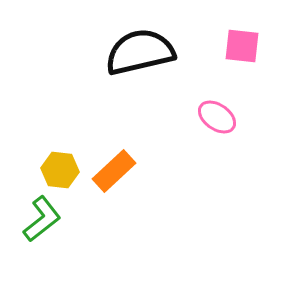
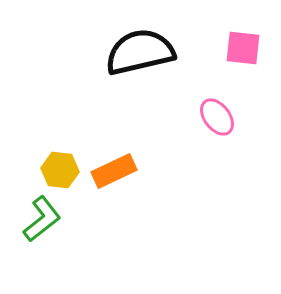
pink square: moved 1 px right, 2 px down
pink ellipse: rotated 18 degrees clockwise
orange rectangle: rotated 18 degrees clockwise
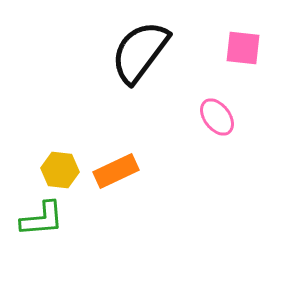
black semicircle: rotated 40 degrees counterclockwise
orange rectangle: moved 2 px right
green L-shape: rotated 33 degrees clockwise
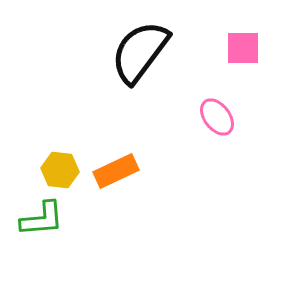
pink square: rotated 6 degrees counterclockwise
